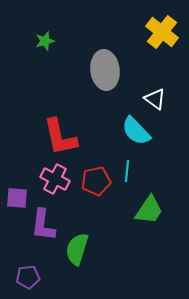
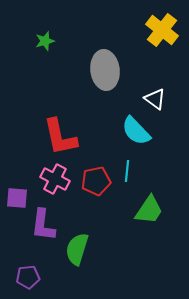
yellow cross: moved 2 px up
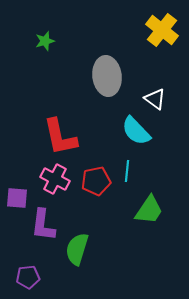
gray ellipse: moved 2 px right, 6 px down
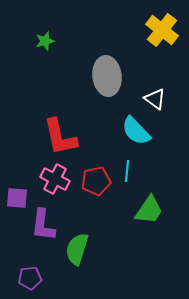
purple pentagon: moved 2 px right, 1 px down
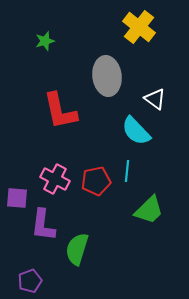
yellow cross: moved 23 px left, 3 px up
red L-shape: moved 26 px up
green trapezoid: rotated 12 degrees clockwise
purple pentagon: moved 3 px down; rotated 15 degrees counterclockwise
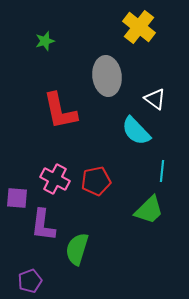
cyan line: moved 35 px right
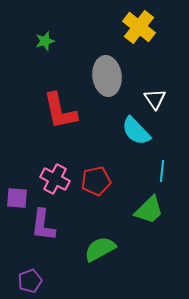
white triangle: rotated 20 degrees clockwise
green semicircle: moved 23 px right; rotated 44 degrees clockwise
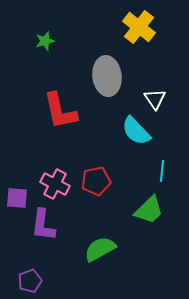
pink cross: moved 5 px down
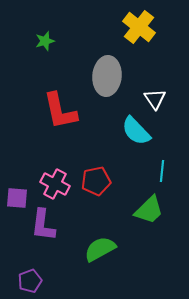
gray ellipse: rotated 12 degrees clockwise
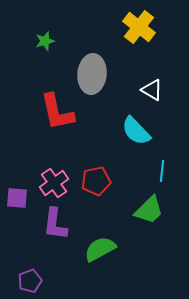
gray ellipse: moved 15 px left, 2 px up
white triangle: moved 3 px left, 9 px up; rotated 25 degrees counterclockwise
red L-shape: moved 3 px left, 1 px down
pink cross: moved 1 px left, 1 px up; rotated 28 degrees clockwise
purple L-shape: moved 12 px right, 1 px up
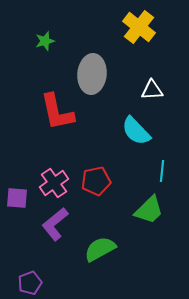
white triangle: rotated 35 degrees counterclockwise
purple L-shape: rotated 44 degrees clockwise
purple pentagon: moved 2 px down
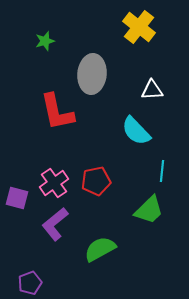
purple square: rotated 10 degrees clockwise
